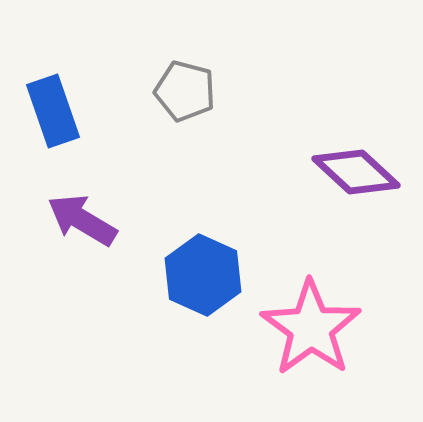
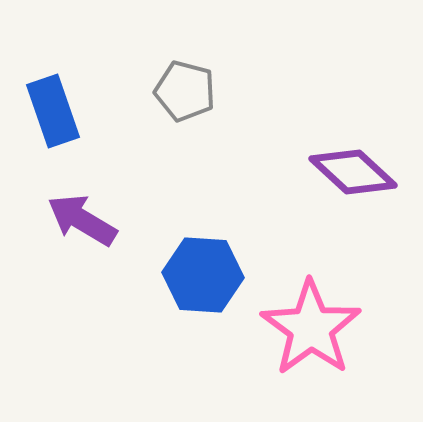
purple diamond: moved 3 px left
blue hexagon: rotated 20 degrees counterclockwise
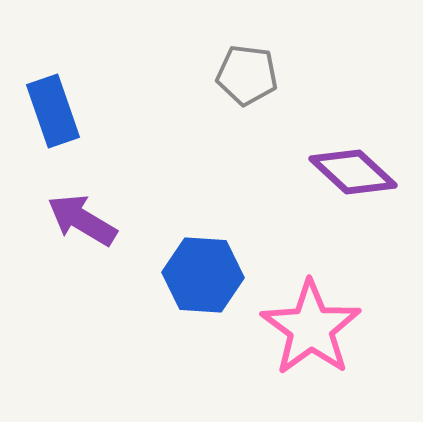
gray pentagon: moved 62 px right, 16 px up; rotated 8 degrees counterclockwise
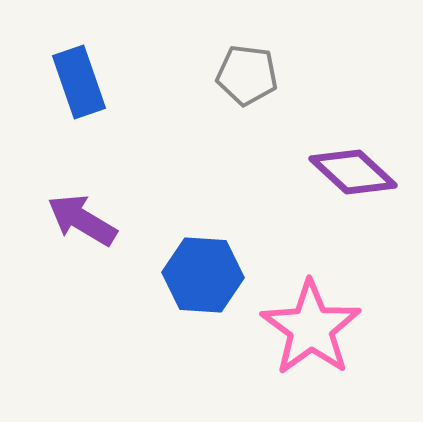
blue rectangle: moved 26 px right, 29 px up
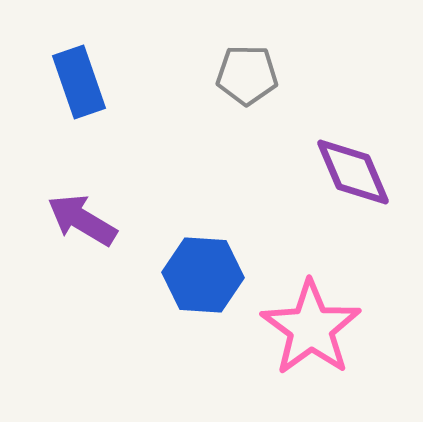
gray pentagon: rotated 6 degrees counterclockwise
purple diamond: rotated 24 degrees clockwise
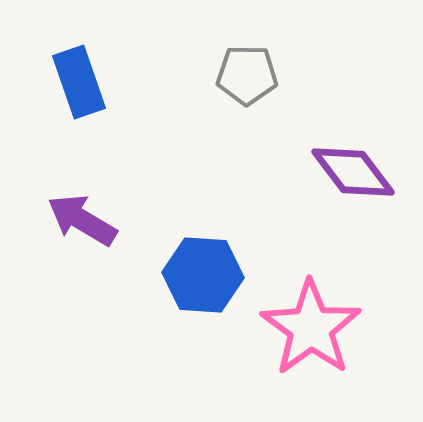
purple diamond: rotated 14 degrees counterclockwise
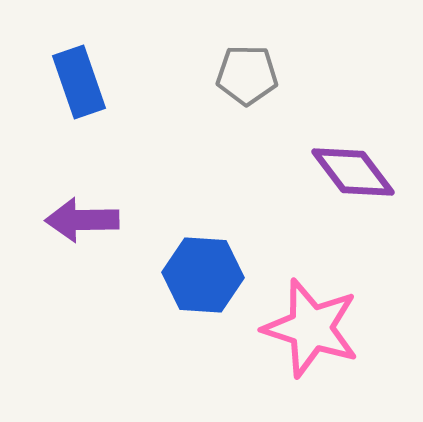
purple arrow: rotated 32 degrees counterclockwise
pink star: rotated 18 degrees counterclockwise
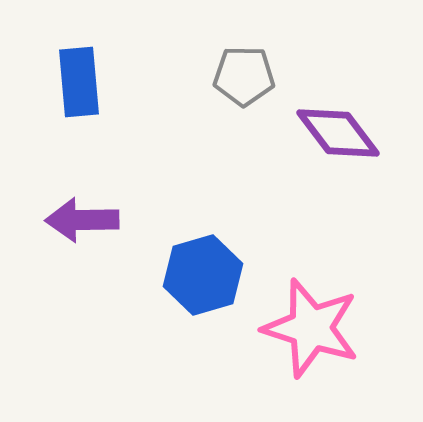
gray pentagon: moved 3 px left, 1 px down
blue rectangle: rotated 14 degrees clockwise
purple diamond: moved 15 px left, 39 px up
blue hexagon: rotated 20 degrees counterclockwise
